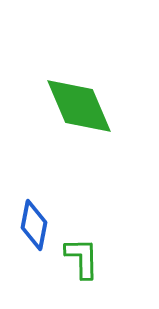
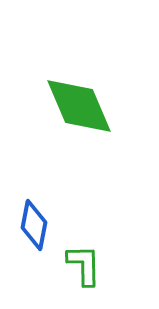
green L-shape: moved 2 px right, 7 px down
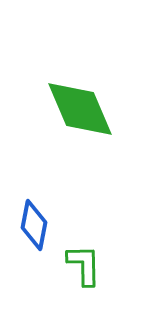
green diamond: moved 1 px right, 3 px down
